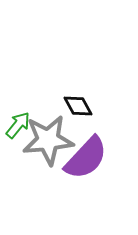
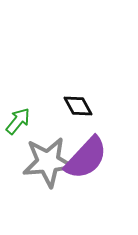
green arrow: moved 4 px up
gray star: moved 22 px down
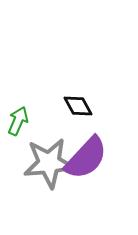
green arrow: rotated 16 degrees counterclockwise
gray star: moved 1 px right, 1 px down
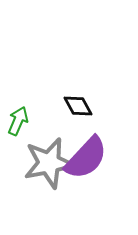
gray star: rotated 6 degrees counterclockwise
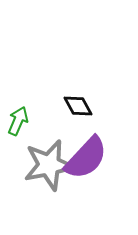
gray star: moved 2 px down
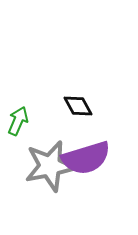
purple semicircle: rotated 30 degrees clockwise
gray star: moved 1 px right, 1 px down
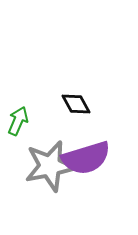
black diamond: moved 2 px left, 2 px up
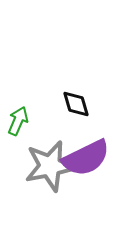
black diamond: rotated 12 degrees clockwise
purple semicircle: rotated 9 degrees counterclockwise
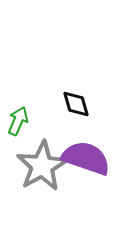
purple semicircle: rotated 135 degrees counterclockwise
gray star: moved 8 px left; rotated 18 degrees counterclockwise
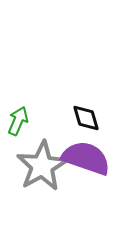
black diamond: moved 10 px right, 14 px down
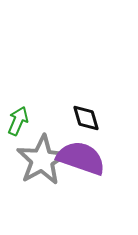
purple semicircle: moved 5 px left
gray star: moved 6 px up
